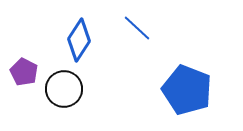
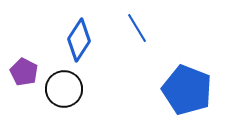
blue line: rotated 16 degrees clockwise
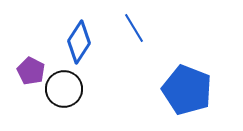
blue line: moved 3 px left
blue diamond: moved 2 px down
purple pentagon: moved 7 px right, 1 px up
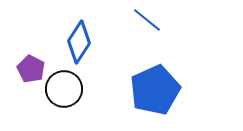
blue line: moved 13 px right, 8 px up; rotated 20 degrees counterclockwise
purple pentagon: moved 2 px up
blue pentagon: moved 32 px left; rotated 27 degrees clockwise
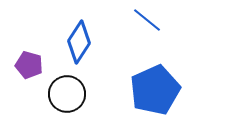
purple pentagon: moved 2 px left, 4 px up; rotated 12 degrees counterclockwise
black circle: moved 3 px right, 5 px down
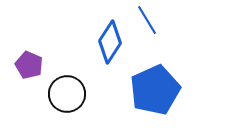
blue line: rotated 20 degrees clockwise
blue diamond: moved 31 px right
purple pentagon: rotated 8 degrees clockwise
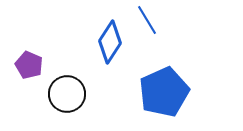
blue pentagon: moved 9 px right, 2 px down
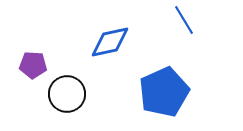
blue line: moved 37 px right
blue diamond: rotated 45 degrees clockwise
purple pentagon: moved 4 px right; rotated 20 degrees counterclockwise
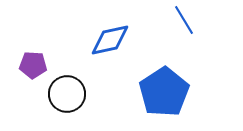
blue diamond: moved 2 px up
blue pentagon: rotated 9 degrees counterclockwise
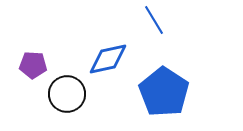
blue line: moved 30 px left
blue diamond: moved 2 px left, 19 px down
blue pentagon: rotated 6 degrees counterclockwise
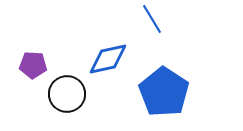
blue line: moved 2 px left, 1 px up
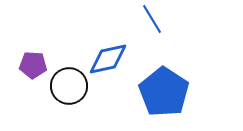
black circle: moved 2 px right, 8 px up
